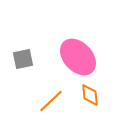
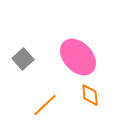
gray square: rotated 30 degrees counterclockwise
orange line: moved 6 px left, 4 px down
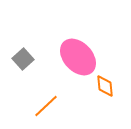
orange diamond: moved 15 px right, 9 px up
orange line: moved 1 px right, 1 px down
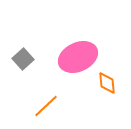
pink ellipse: rotated 72 degrees counterclockwise
orange diamond: moved 2 px right, 3 px up
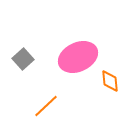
orange diamond: moved 3 px right, 2 px up
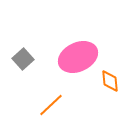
orange line: moved 5 px right, 1 px up
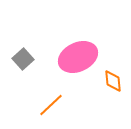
orange diamond: moved 3 px right
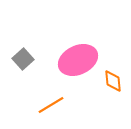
pink ellipse: moved 3 px down
orange line: rotated 12 degrees clockwise
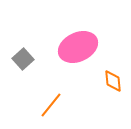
pink ellipse: moved 13 px up
orange line: rotated 20 degrees counterclockwise
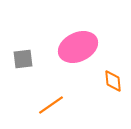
gray square: rotated 35 degrees clockwise
orange line: rotated 16 degrees clockwise
